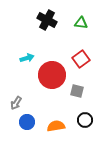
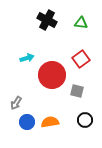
orange semicircle: moved 6 px left, 4 px up
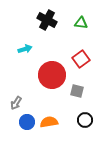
cyan arrow: moved 2 px left, 9 px up
orange semicircle: moved 1 px left
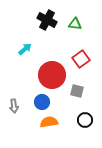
green triangle: moved 6 px left, 1 px down
cyan arrow: rotated 24 degrees counterclockwise
gray arrow: moved 2 px left, 3 px down; rotated 40 degrees counterclockwise
blue circle: moved 15 px right, 20 px up
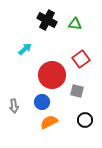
orange semicircle: rotated 18 degrees counterclockwise
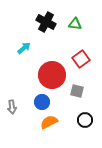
black cross: moved 1 px left, 2 px down
cyan arrow: moved 1 px left, 1 px up
gray arrow: moved 2 px left, 1 px down
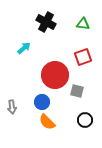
green triangle: moved 8 px right
red square: moved 2 px right, 2 px up; rotated 18 degrees clockwise
red circle: moved 3 px right
orange semicircle: moved 2 px left; rotated 108 degrees counterclockwise
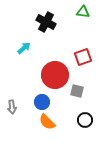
green triangle: moved 12 px up
